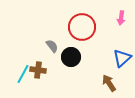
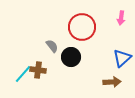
cyan line: rotated 12 degrees clockwise
brown arrow: moved 3 px right, 1 px up; rotated 120 degrees clockwise
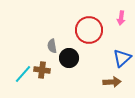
red circle: moved 7 px right, 3 px down
gray semicircle: rotated 152 degrees counterclockwise
black circle: moved 2 px left, 1 px down
brown cross: moved 4 px right
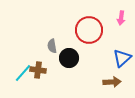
brown cross: moved 4 px left
cyan line: moved 1 px up
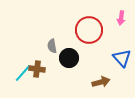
blue triangle: rotated 30 degrees counterclockwise
brown cross: moved 1 px left, 1 px up
brown arrow: moved 11 px left; rotated 12 degrees counterclockwise
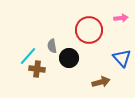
pink arrow: rotated 104 degrees counterclockwise
cyan line: moved 5 px right, 17 px up
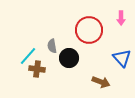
pink arrow: rotated 96 degrees clockwise
brown arrow: rotated 36 degrees clockwise
